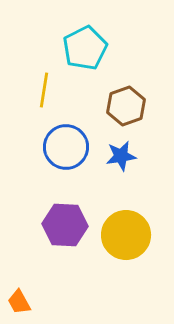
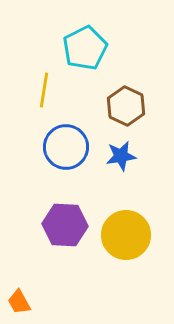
brown hexagon: rotated 15 degrees counterclockwise
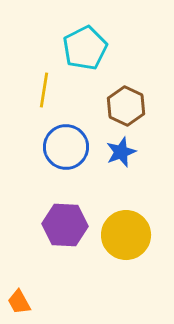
blue star: moved 4 px up; rotated 12 degrees counterclockwise
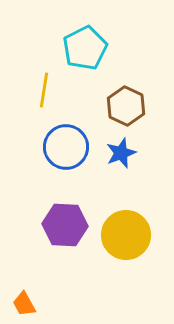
blue star: moved 1 px down
orange trapezoid: moved 5 px right, 2 px down
